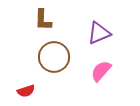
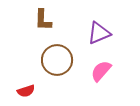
brown circle: moved 3 px right, 3 px down
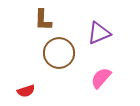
brown circle: moved 2 px right, 7 px up
pink semicircle: moved 7 px down
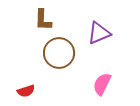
pink semicircle: moved 1 px right, 6 px down; rotated 15 degrees counterclockwise
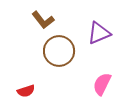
brown L-shape: rotated 40 degrees counterclockwise
brown circle: moved 2 px up
